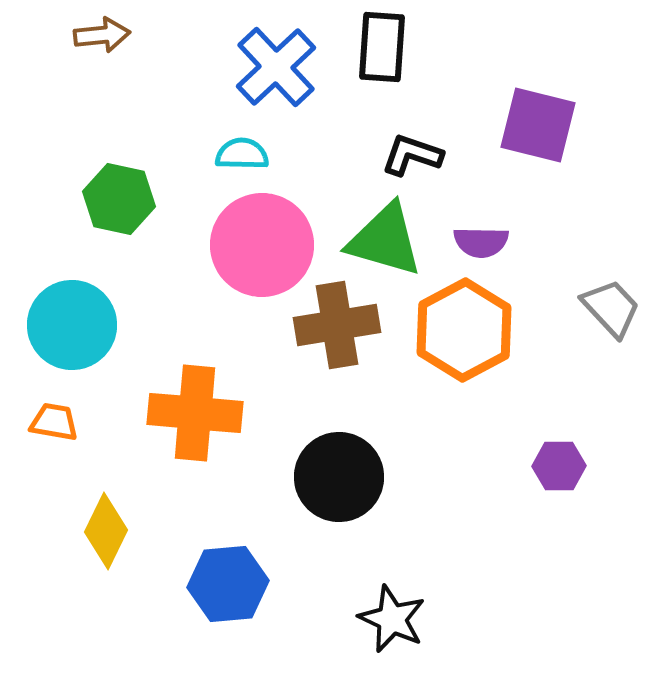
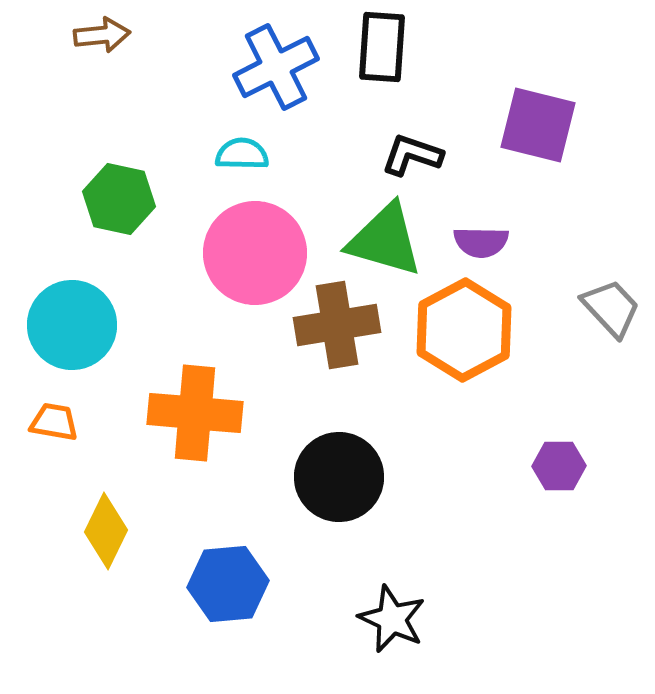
blue cross: rotated 16 degrees clockwise
pink circle: moved 7 px left, 8 px down
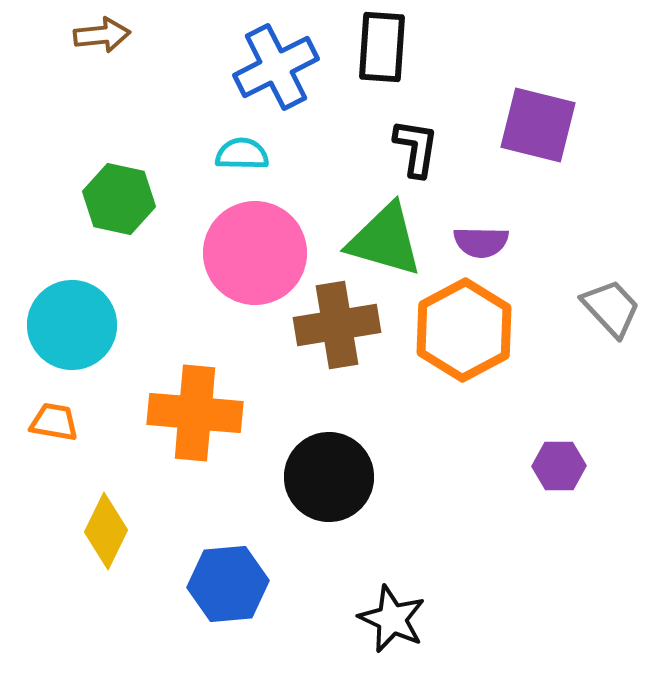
black L-shape: moved 4 px right, 7 px up; rotated 80 degrees clockwise
black circle: moved 10 px left
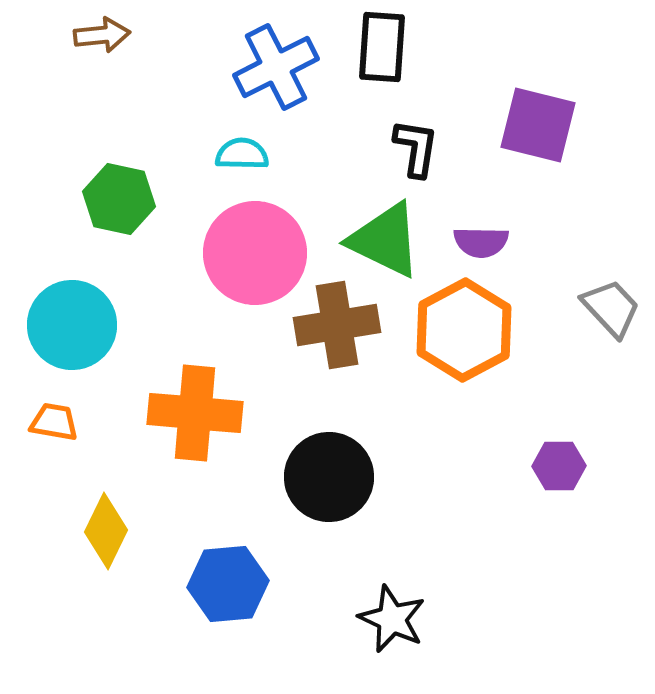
green triangle: rotated 10 degrees clockwise
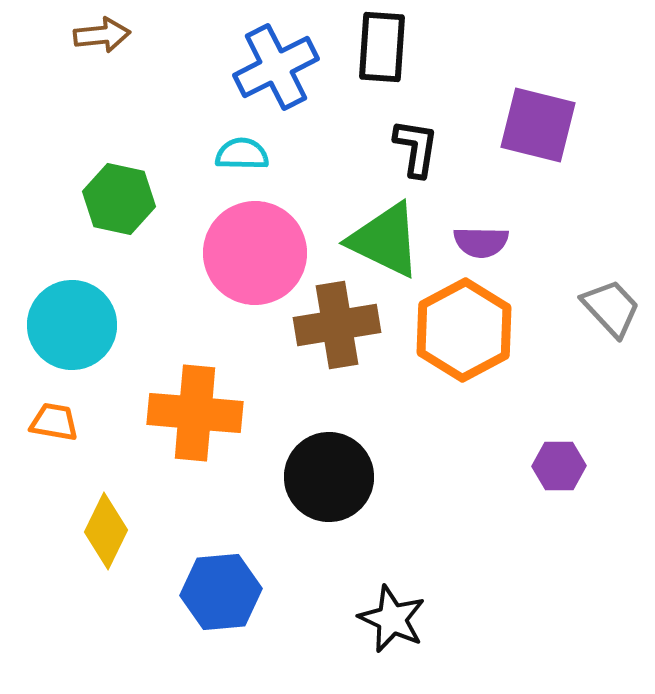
blue hexagon: moved 7 px left, 8 px down
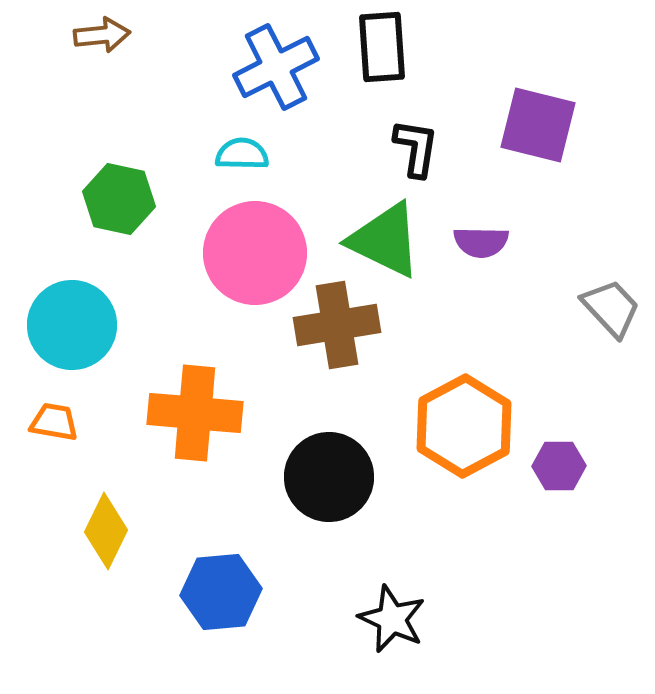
black rectangle: rotated 8 degrees counterclockwise
orange hexagon: moved 96 px down
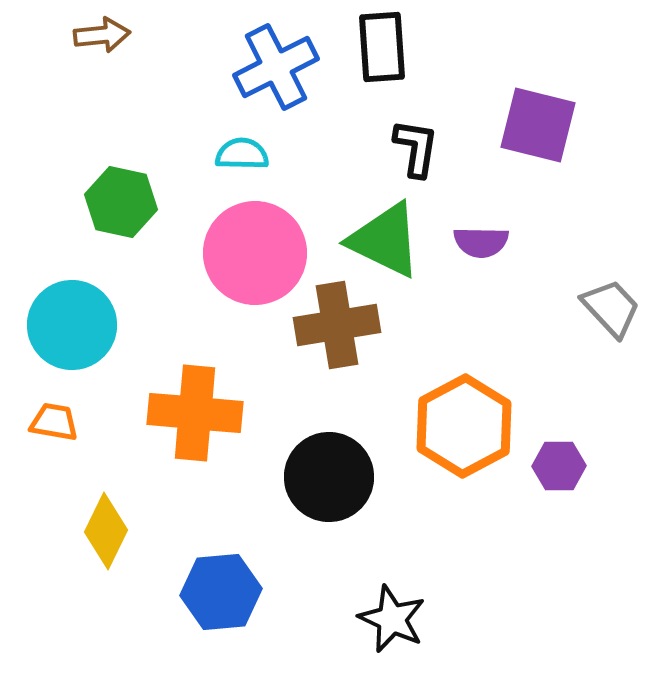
green hexagon: moved 2 px right, 3 px down
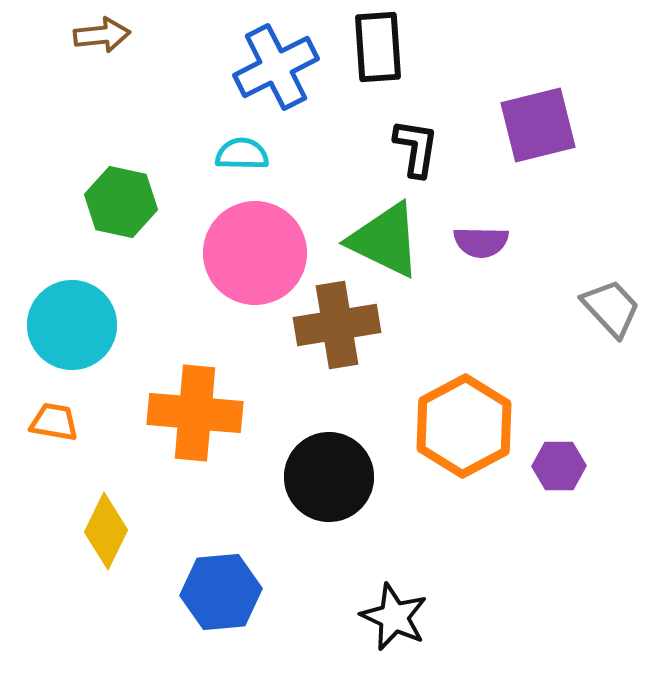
black rectangle: moved 4 px left
purple square: rotated 28 degrees counterclockwise
black star: moved 2 px right, 2 px up
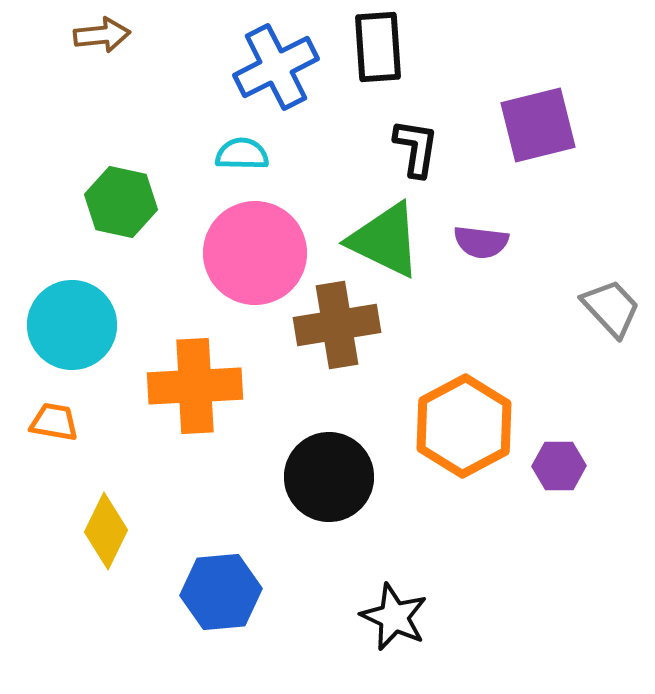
purple semicircle: rotated 6 degrees clockwise
orange cross: moved 27 px up; rotated 8 degrees counterclockwise
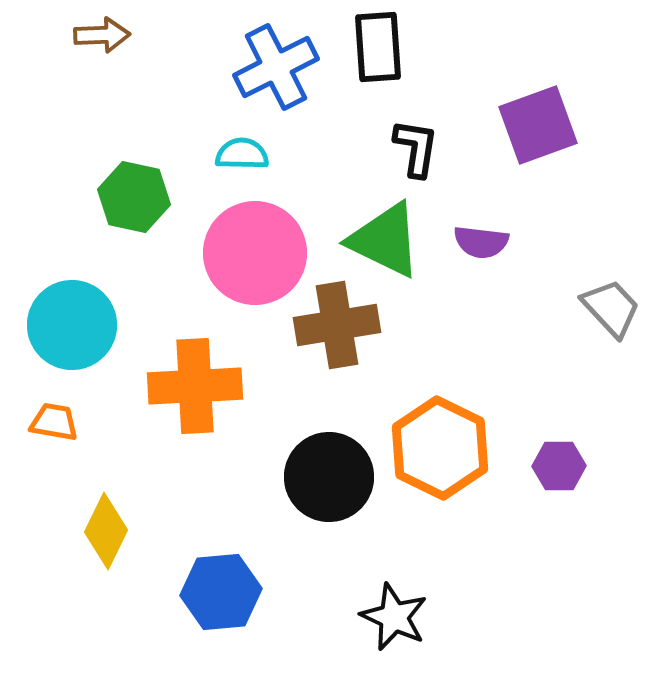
brown arrow: rotated 4 degrees clockwise
purple square: rotated 6 degrees counterclockwise
green hexagon: moved 13 px right, 5 px up
orange hexagon: moved 24 px left, 22 px down; rotated 6 degrees counterclockwise
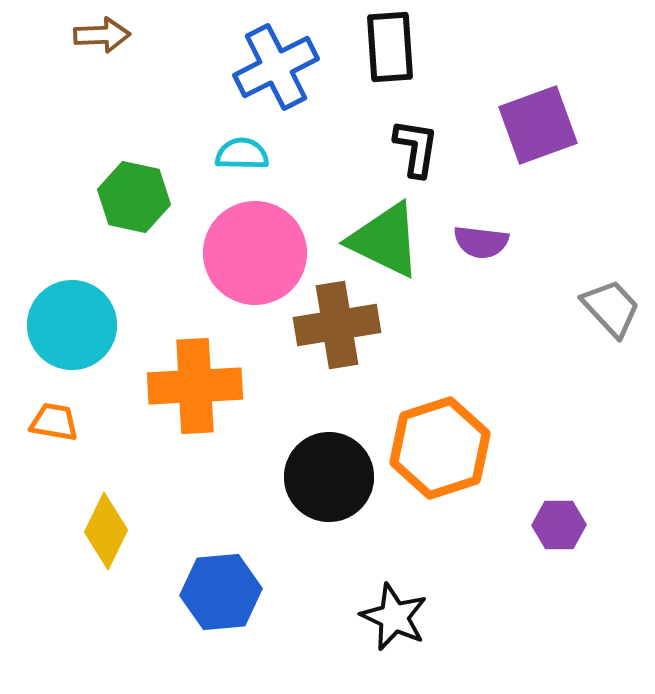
black rectangle: moved 12 px right
orange hexagon: rotated 16 degrees clockwise
purple hexagon: moved 59 px down
